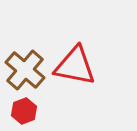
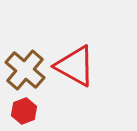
red triangle: rotated 18 degrees clockwise
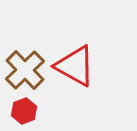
brown cross: rotated 6 degrees clockwise
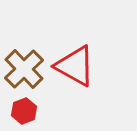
brown cross: moved 1 px left, 1 px up
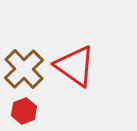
red triangle: rotated 6 degrees clockwise
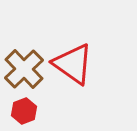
red triangle: moved 2 px left, 2 px up
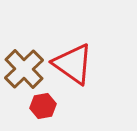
red hexagon: moved 19 px right, 5 px up; rotated 10 degrees clockwise
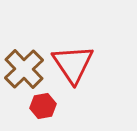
red triangle: rotated 21 degrees clockwise
